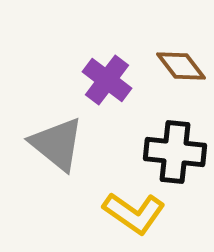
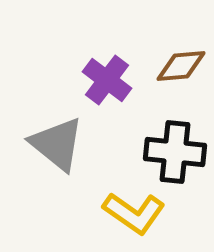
brown diamond: rotated 57 degrees counterclockwise
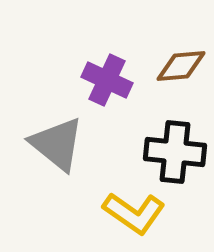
purple cross: rotated 12 degrees counterclockwise
